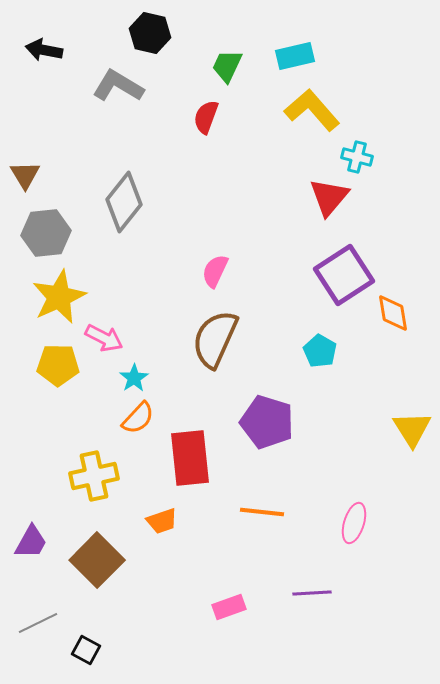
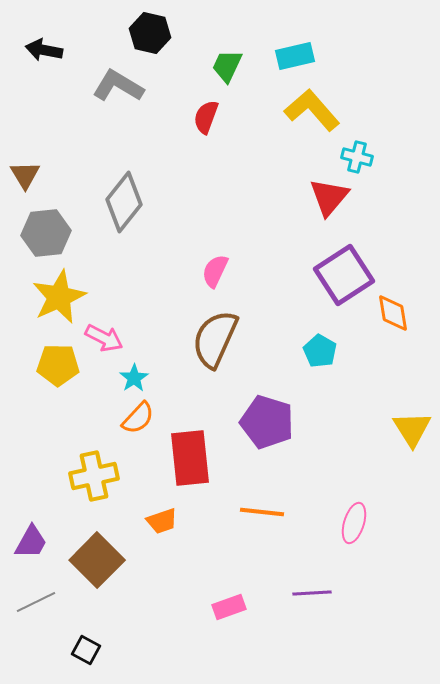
gray line: moved 2 px left, 21 px up
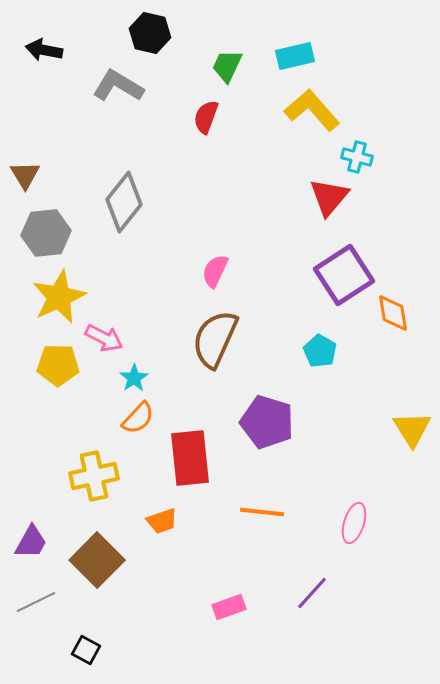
purple line: rotated 45 degrees counterclockwise
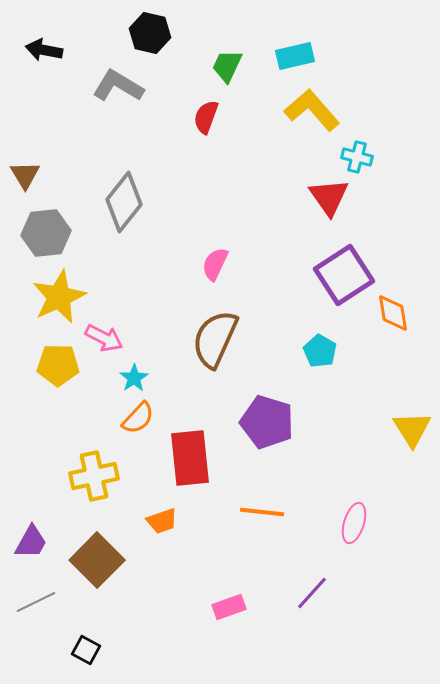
red triangle: rotated 15 degrees counterclockwise
pink semicircle: moved 7 px up
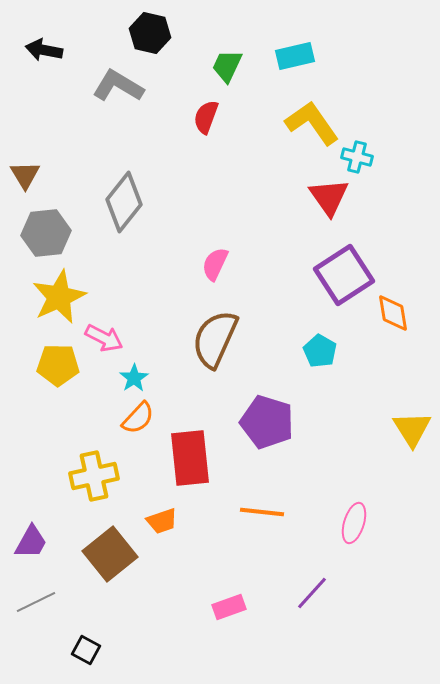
yellow L-shape: moved 13 px down; rotated 6 degrees clockwise
brown square: moved 13 px right, 6 px up; rotated 6 degrees clockwise
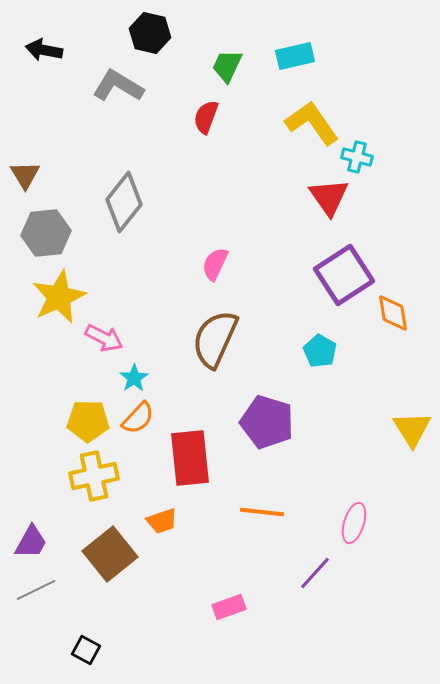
yellow pentagon: moved 30 px right, 56 px down
purple line: moved 3 px right, 20 px up
gray line: moved 12 px up
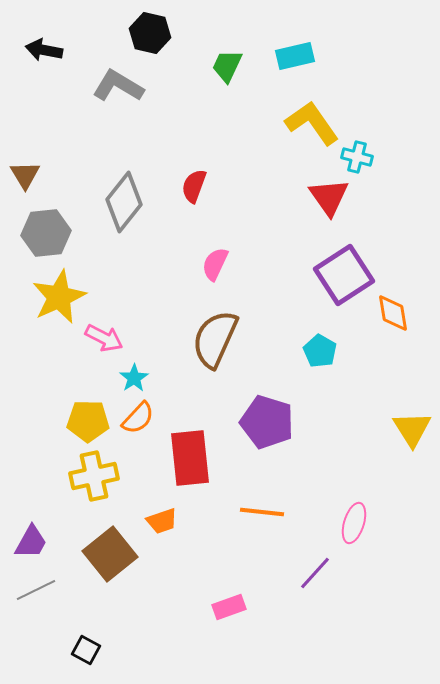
red semicircle: moved 12 px left, 69 px down
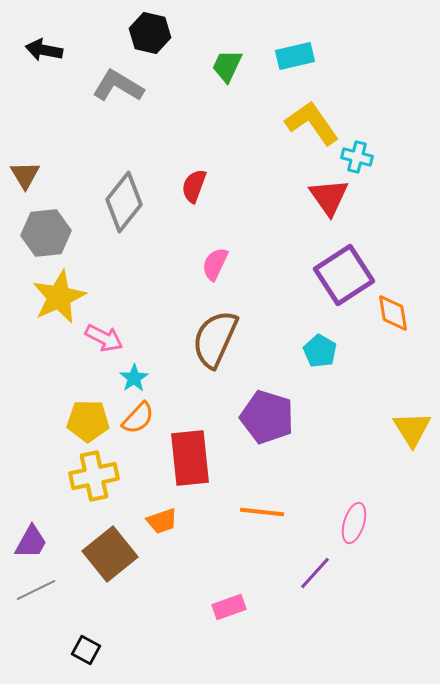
purple pentagon: moved 5 px up
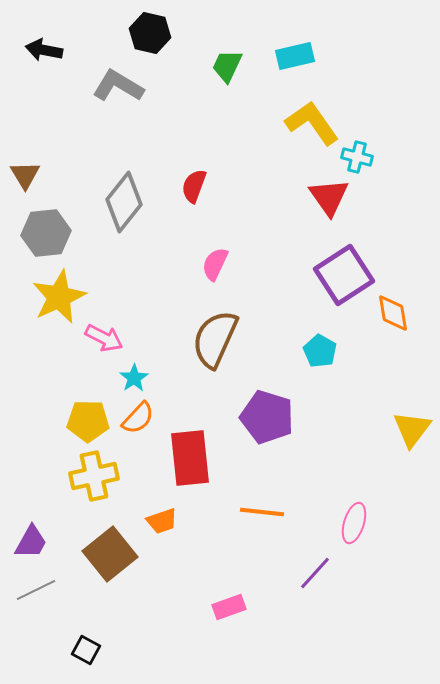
yellow triangle: rotated 9 degrees clockwise
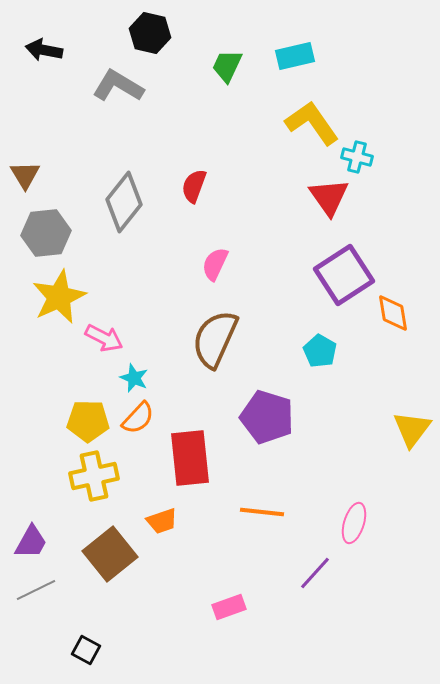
cyan star: rotated 16 degrees counterclockwise
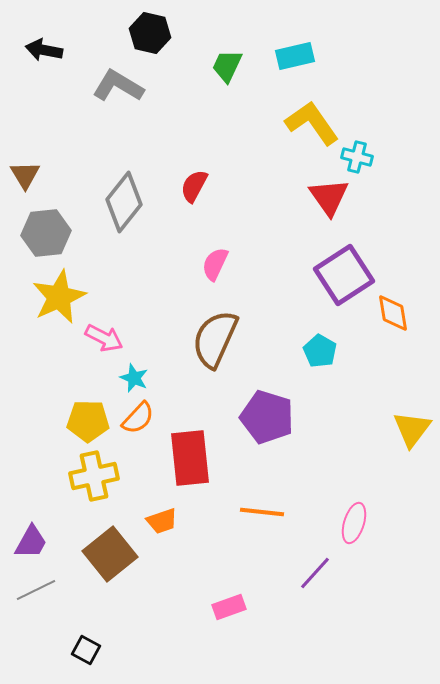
red semicircle: rotated 8 degrees clockwise
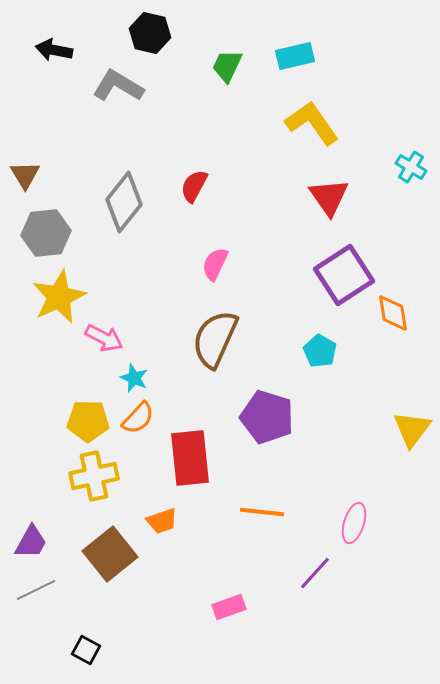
black arrow: moved 10 px right
cyan cross: moved 54 px right, 10 px down; rotated 16 degrees clockwise
